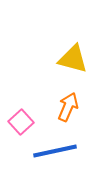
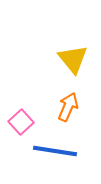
yellow triangle: rotated 36 degrees clockwise
blue line: rotated 21 degrees clockwise
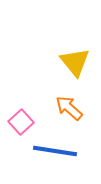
yellow triangle: moved 2 px right, 3 px down
orange arrow: moved 1 px right, 1 px down; rotated 72 degrees counterclockwise
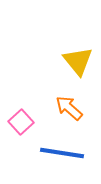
yellow triangle: moved 3 px right, 1 px up
blue line: moved 7 px right, 2 px down
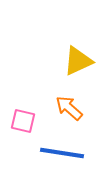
yellow triangle: rotated 44 degrees clockwise
pink square: moved 2 px right, 1 px up; rotated 35 degrees counterclockwise
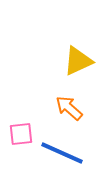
pink square: moved 2 px left, 13 px down; rotated 20 degrees counterclockwise
blue line: rotated 15 degrees clockwise
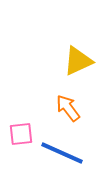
orange arrow: moved 1 px left; rotated 12 degrees clockwise
